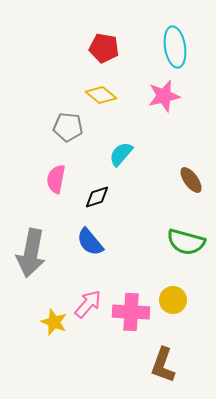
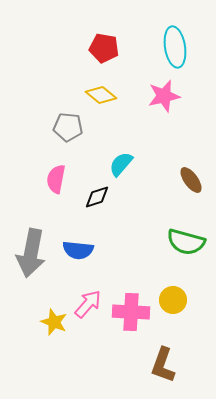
cyan semicircle: moved 10 px down
blue semicircle: moved 12 px left, 8 px down; rotated 44 degrees counterclockwise
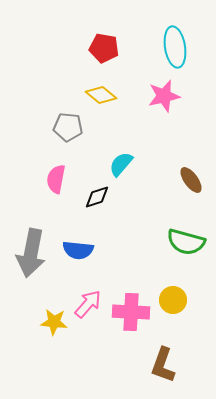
yellow star: rotated 16 degrees counterclockwise
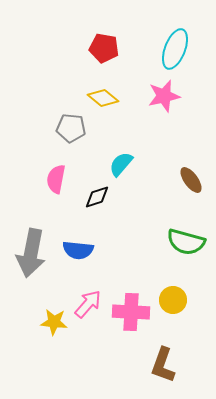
cyan ellipse: moved 2 px down; rotated 30 degrees clockwise
yellow diamond: moved 2 px right, 3 px down
gray pentagon: moved 3 px right, 1 px down
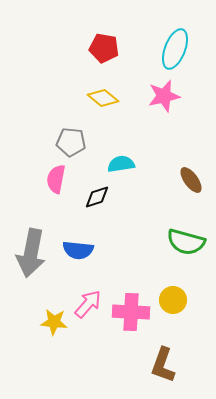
gray pentagon: moved 14 px down
cyan semicircle: rotated 40 degrees clockwise
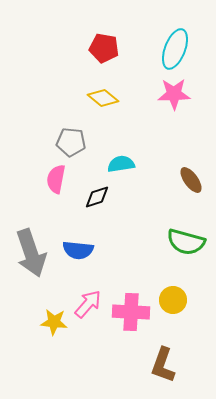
pink star: moved 10 px right, 2 px up; rotated 12 degrees clockwise
gray arrow: rotated 30 degrees counterclockwise
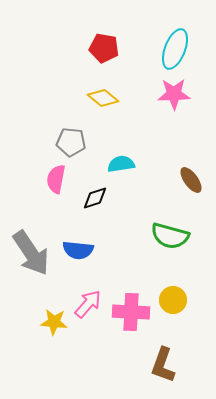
black diamond: moved 2 px left, 1 px down
green semicircle: moved 16 px left, 6 px up
gray arrow: rotated 15 degrees counterclockwise
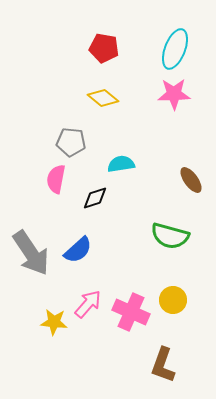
blue semicircle: rotated 48 degrees counterclockwise
pink cross: rotated 21 degrees clockwise
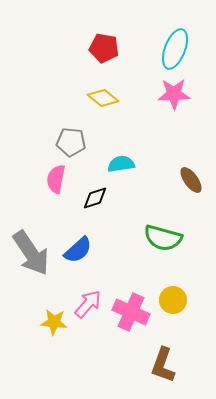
green semicircle: moved 7 px left, 2 px down
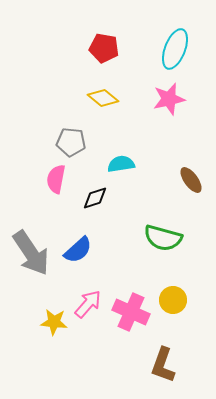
pink star: moved 5 px left, 5 px down; rotated 12 degrees counterclockwise
